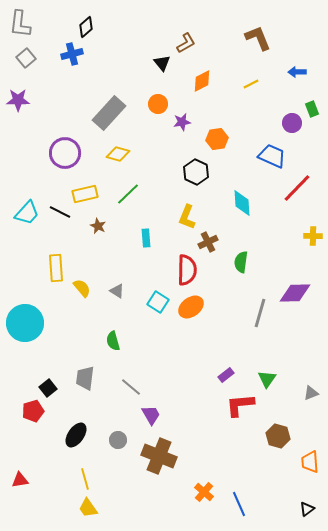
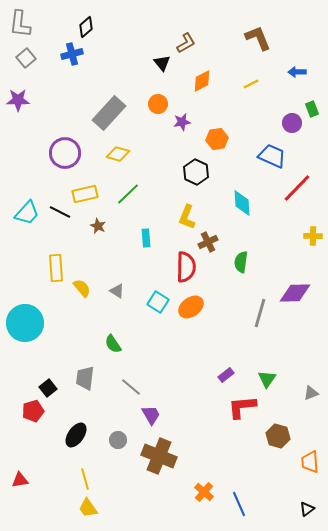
red semicircle at (187, 270): moved 1 px left, 3 px up
green semicircle at (113, 341): moved 3 px down; rotated 18 degrees counterclockwise
red L-shape at (240, 405): moved 2 px right, 2 px down
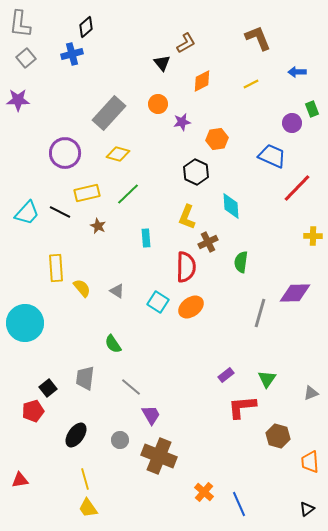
yellow rectangle at (85, 194): moved 2 px right, 1 px up
cyan diamond at (242, 203): moved 11 px left, 3 px down
gray circle at (118, 440): moved 2 px right
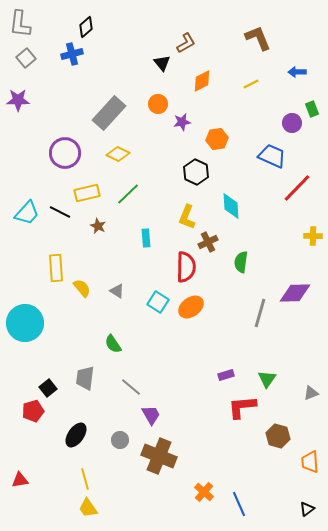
yellow diamond at (118, 154): rotated 10 degrees clockwise
purple rectangle at (226, 375): rotated 21 degrees clockwise
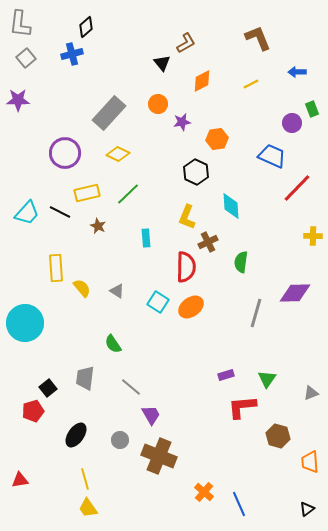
gray line at (260, 313): moved 4 px left
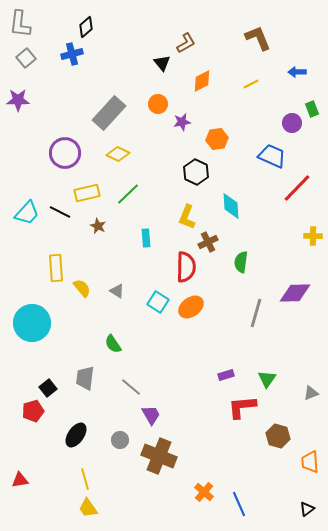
cyan circle at (25, 323): moved 7 px right
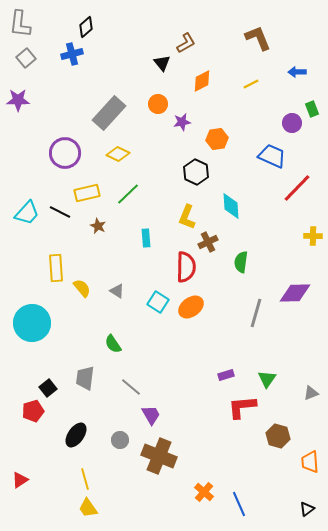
red triangle at (20, 480): rotated 24 degrees counterclockwise
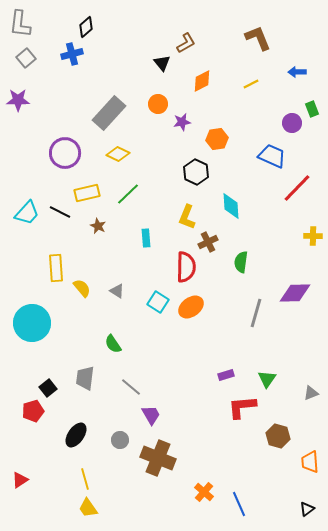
brown cross at (159, 456): moved 1 px left, 2 px down
